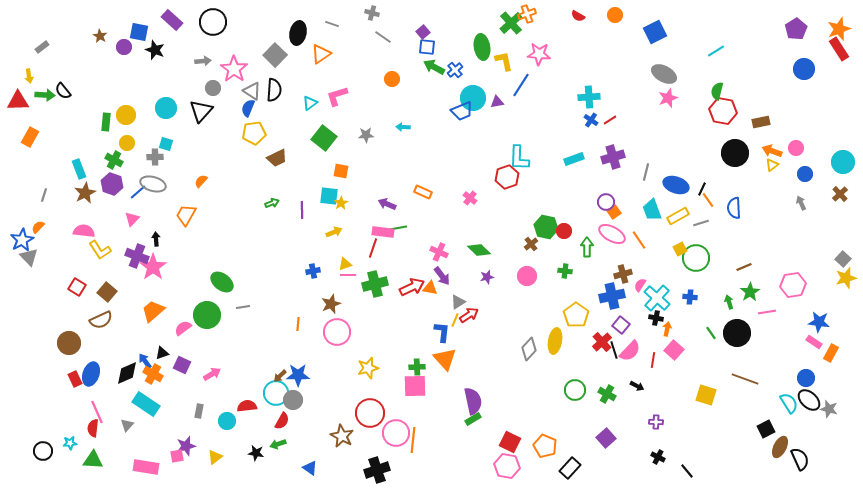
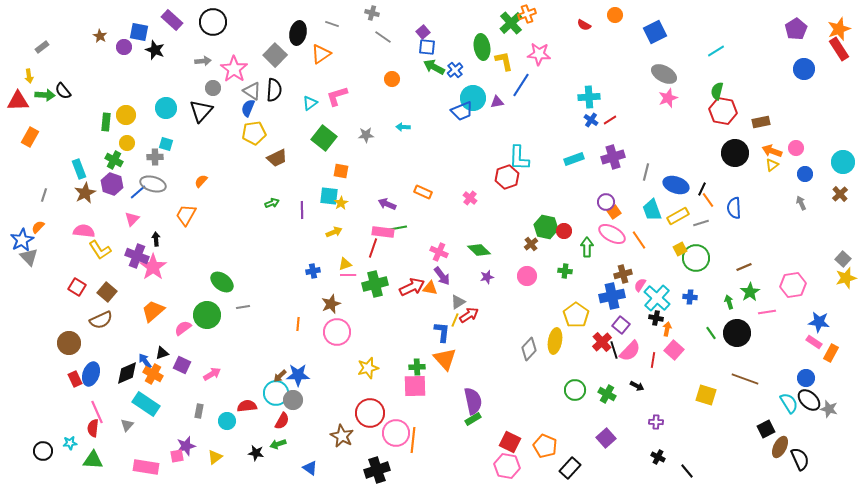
red semicircle at (578, 16): moved 6 px right, 9 px down
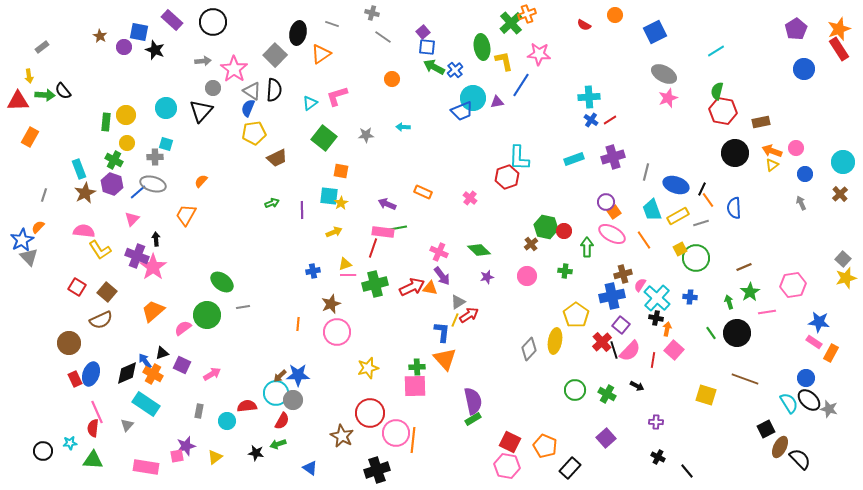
orange line at (639, 240): moved 5 px right
black semicircle at (800, 459): rotated 20 degrees counterclockwise
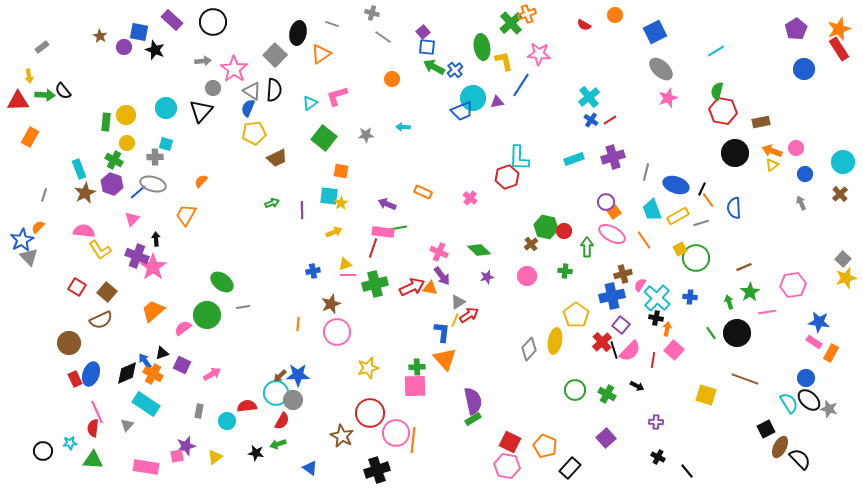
gray ellipse at (664, 74): moved 3 px left, 5 px up; rotated 15 degrees clockwise
cyan cross at (589, 97): rotated 35 degrees counterclockwise
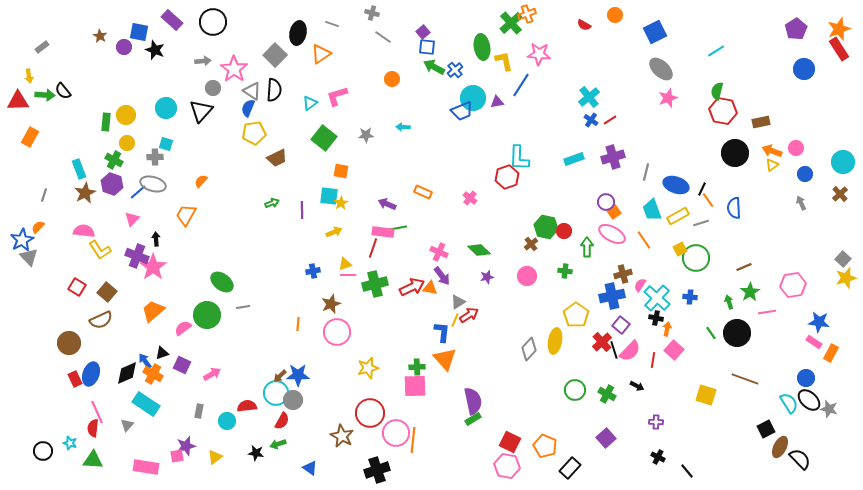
cyan star at (70, 443): rotated 24 degrees clockwise
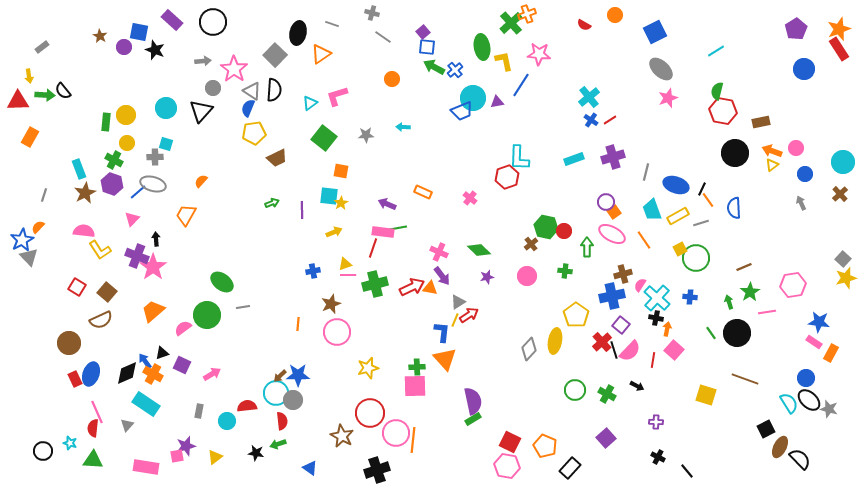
red semicircle at (282, 421): rotated 36 degrees counterclockwise
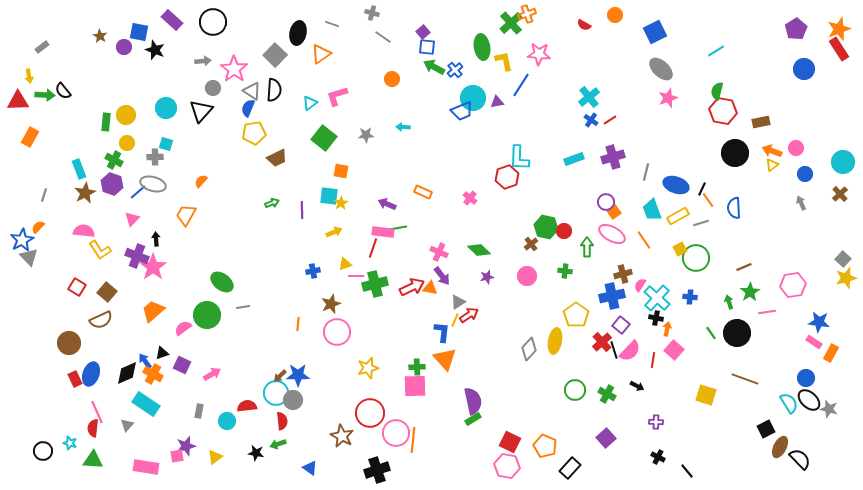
pink line at (348, 275): moved 8 px right, 1 px down
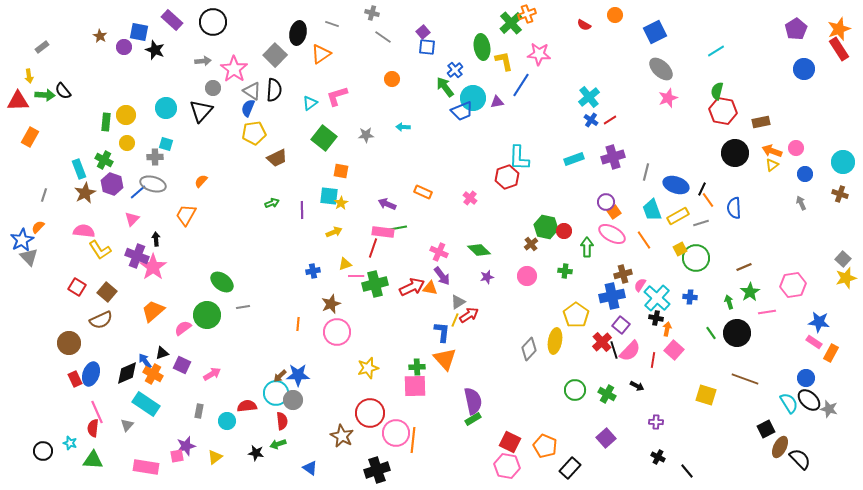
green arrow at (434, 67): moved 11 px right, 20 px down; rotated 25 degrees clockwise
green cross at (114, 160): moved 10 px left
brown cross at (840, 194): rotated 28 degrees counterclockwise
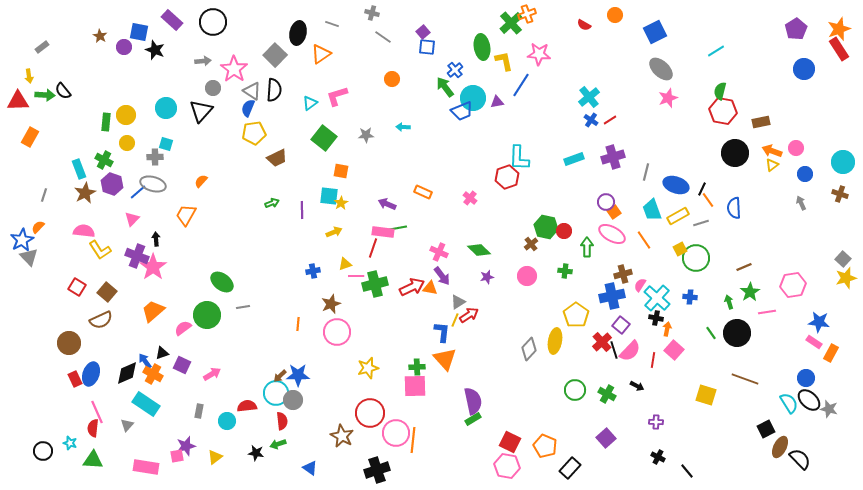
green semicircle at (717, 91): moved 3 px right
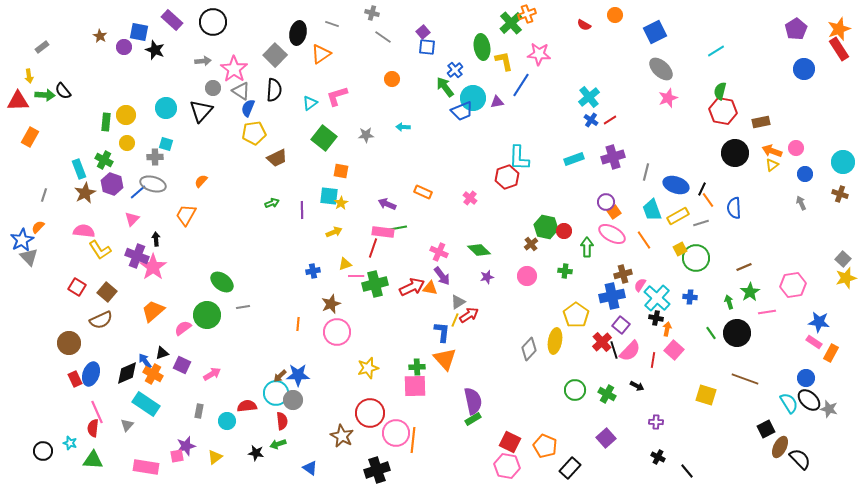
gray triangle at (252, 91): moved 11 px left
